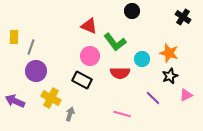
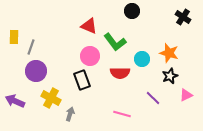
black rectangle: rotated 42 degrees clockwise
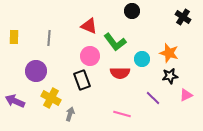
gray line: moved 18 px right, 9 px up; rotated 14 degrees counterclockwise
black star: rotated 14 degrees clockwise
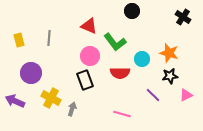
yellow rectangle: moved 5 px right, 3 px down; rotated 16 degrees counterclockwise
purple circle: moved 5 px left, 2 px down
black rectangle: moved 3 px right
purple line: moved 3 px up
gray arrow: moved 2 px right, 5 px up
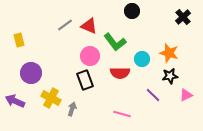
black cross: rotated 14 degrees clockwise
gray line: moved 16 px right, 13 px up; rotated 49 degrees clockwise
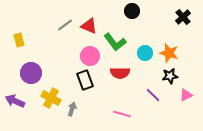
cyan circle: moved 3 px right, 6 px up
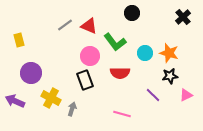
black circle: moved 2 px down
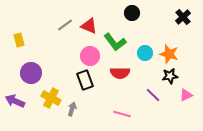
orange star: moved 1 px down
